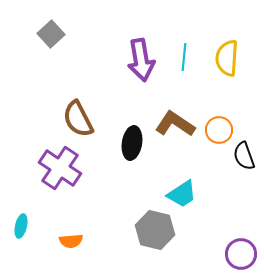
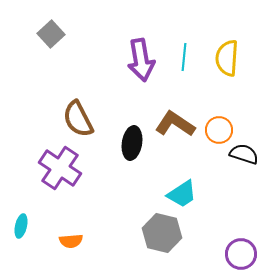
black semicircle: moved 2 px up; rotated 128 degrees clockwise
gray hexagon: moved 7 px right, 3 px down
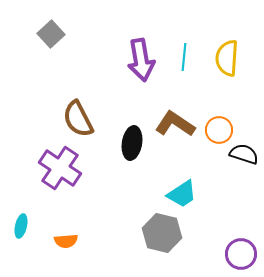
orange semicircle: moved 5 px left
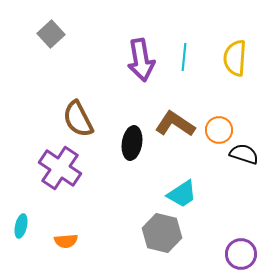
yellow semicircle: moved 8 px right
